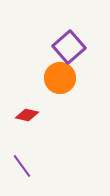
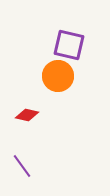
purple square: moved 2 px up; rotated 36 degrees counterclockwise
orange circle: moved 2 px left, 2 px up
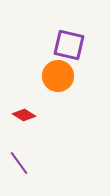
red diamond: moved 3 px left; rotated 20 degrees clockwise
purple line: moved 3 px left, 3 px up
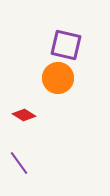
purple square: moved 3 px left
orange circle: moved 2 px down
